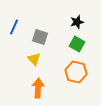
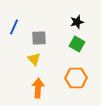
gray square: moved 1 px left, 1 px down; rotated 21 degrees counterclockwise
orange hexagon: moved 6 px down; rotated 15 degrees counterclockwise
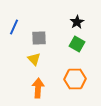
black star: rotated 16 degrees counterclockwise
orange hexagon: moved 1 px left, 1 px down
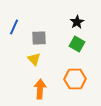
orange arrow: moved 2 px right, 1 px down
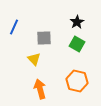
gray square: moved 5 px right
orange hexagon: moved 2 px right, 2 px down; rotated 15 degrees clockwise
orange arrow: rotated 18 degrees counterclockwise
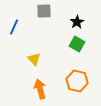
gray square: moved 27 px up
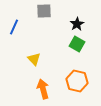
black star: moved 2 px down
orange arrow: moved 3 px right
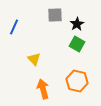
gray square: moved 11 px right, 4 px down
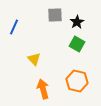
black star: moved 2 px up
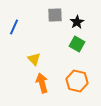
orange arrow: moved 1 px left, 6 px up
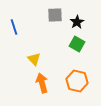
blue line: rotated 42 degrees counterclockwise
